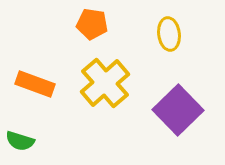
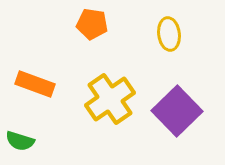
yellow cross: moved 5 px right, 16 px down; rotated 6 degrees clockwise
purple square: moved 1 px left, 1 px down
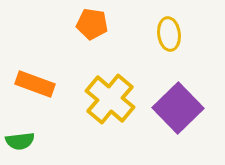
yellow cross: rotated 15 degrees counterclockwise
purple square: moved 1 px right, 3 px up
green semicircle: rotated 24 degrees counterclockwise
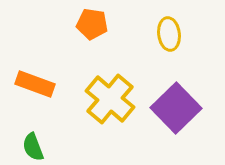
purple square: moved 2 px left
green semicircle: moved 13 px right, 6 px down; rotated 76 degrees clockwise
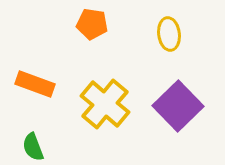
yellow cross: moved 5 px left, 5 px down
purple square: moved 2 px right, 2 px up
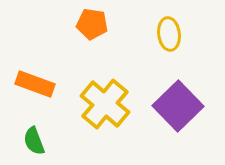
green semicircle: moved 1 px right, 6 px up
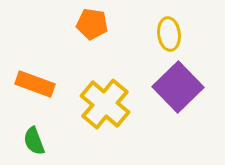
purple square: moved 19 px up
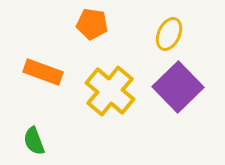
yellow ellipse: rotated 32 degrees clockwise
orange rectangle: moved 8 px right, 12 px up
yellow cross: moved 5 px right, 13 px up
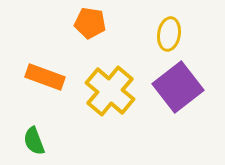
orange pentagon: moved 2 px left, 1 px up
yellow ellipse: rotated 16 degrees counterclockwise
orange rectangle: moved 2 px right, 5 px down
purple square: rotated 6 degrees clockwise
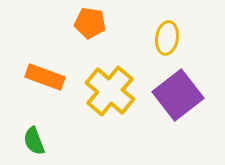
yellow ellipse: moved 2 px left, 4 px down
purple square: moved 8 px down
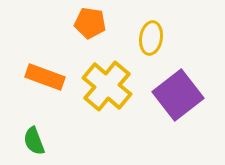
yellow ellipse: moved 16 px left
yellow cross: moved 3 px left, 5 px up
